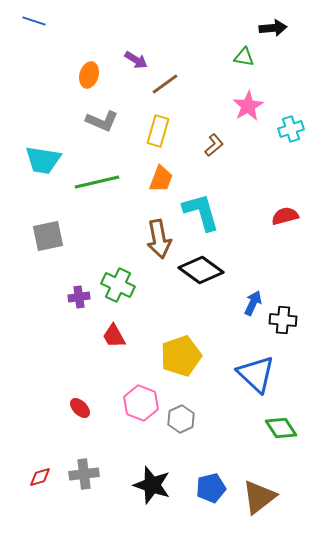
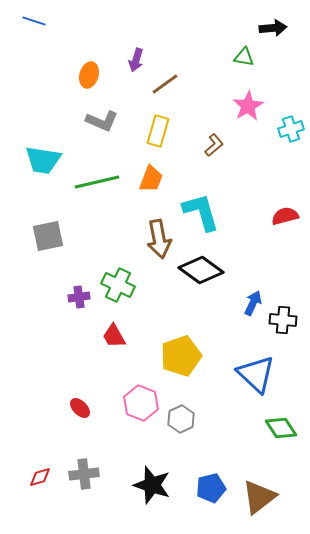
purple arrow: rotated 75 degrees clockwise
orange trapezoid: moved 10 px left
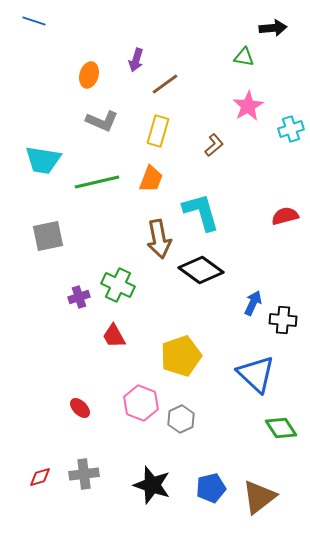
purple cross: rotated 10 degrees counterclockwise
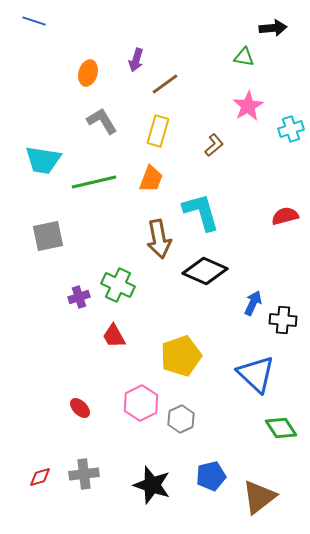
orange ellipse: moved 1 px left, 2 px up
gray L-shape: rotated 144 degrees counterclockwise
green line: moved 3 px left
black diamond: moved 4 px right, 1 px down; rotated 12 degrees counterclockwise
pink hexagon: rotated 12 degrees clockwise
blue pentagon: moved 12 px up
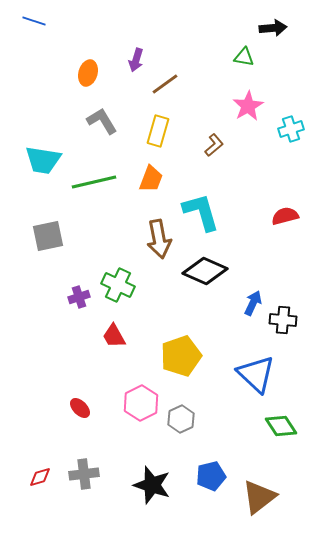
green diamond: moved 2 px up
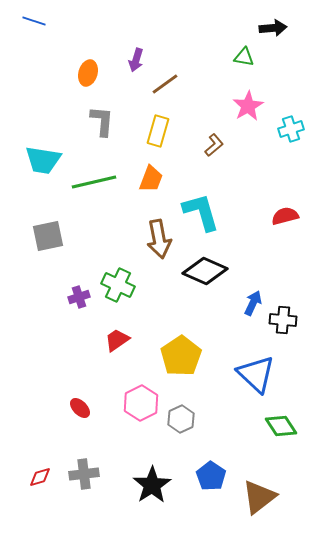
gray L-shape: rotated 36 degrees clockwise
red trapezoid: moved 3 px right, 4 px down; rotated 84 degrees clockwise
yellow pentagon: rotated 15 degrees counterclockwise
blue pentagon: rotated 24 degrees counterclockwise
black star: rotated 21 degrees clockwise
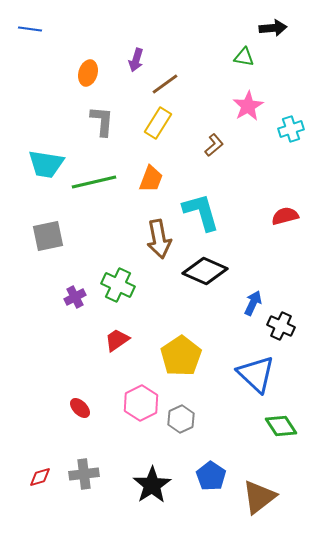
blue line: moved 4 px left, 8 px down; rotated 10 degrees counterclockwise
yellow rectangle: moved 8 px up; rotated 16 degrees clockwise
cyan trapezoid: moved 3 px right, 4 px down
purple cross: moved 4 px left; rotated 10 degrees counterclockwise
black cross: moved 2 px left, 6 px down; rotated 20 degrees clockwise
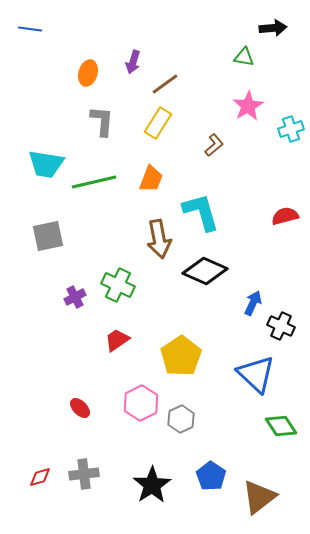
purple arrow: moved 3 px left, 2 px down
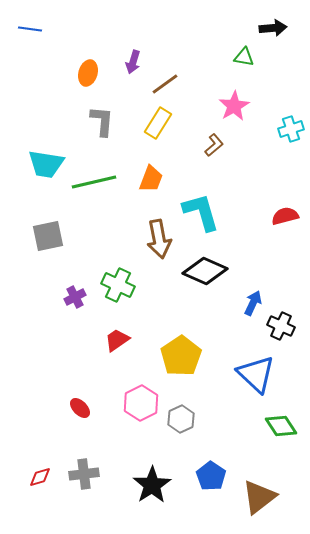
pink star: moved 14 px left
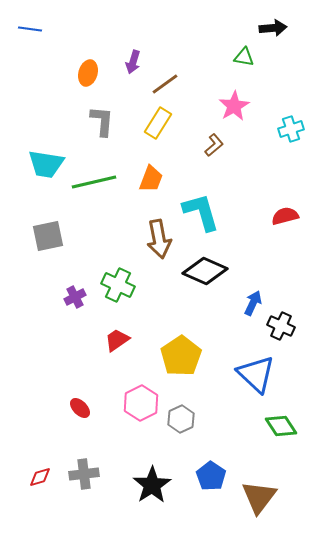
brown triangle: rotated 15 degrees counterclockwise
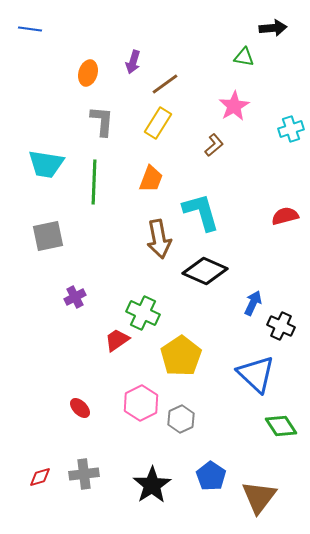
green line: rotated 75 degrees counterclockwise
green cross: moved 25 px right, 28 px down
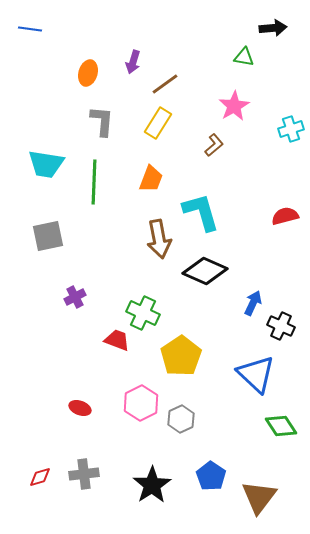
red trapezoid: rotated 56 degrees clockwise
red ellipse: rotated 25 degrees counterclockwise
